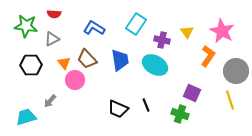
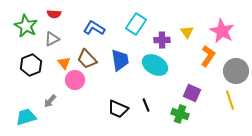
green star: rotated 20 degrees clockwise
purple cross: rotated 14 degrees counterclockwise
black hexagon: rotated 20 degrees counterclockwise
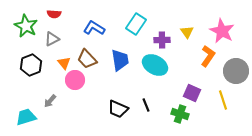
yellow line: moved 7 px left
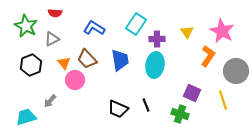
red semicircle: moved 1 px right, 1 px up
purple cross: moved 5 px left, 1 px up
cyan ellipse: rotated 70 degrees clockwise
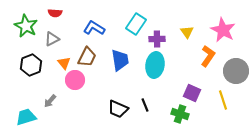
pink star: moved 1 px right, 1 px up
brown trapezoid: moved 2 px up; rotated 110 degrees counterclockwise
black line: moved 1 px left
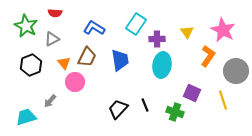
cyan ellipse: moved 7 px right
pink circle: moved 2 px down
black trapezoid: rotated 110 degrees clockwise
green cross: moved 5 px left, 2 px up
